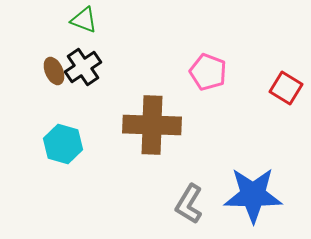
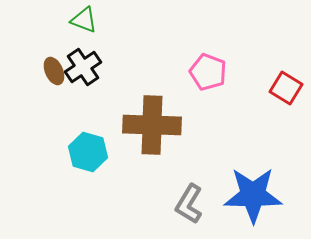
cyan hexagon: moved 25 px right, 8 px down
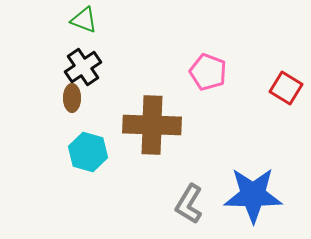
brown ellipse: moved 18 px right, 27 px down; rotated 24 degrees clockwise
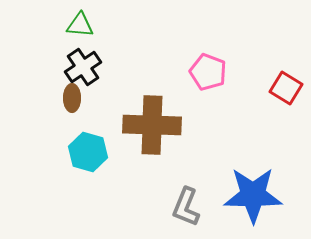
green triangle: moved 4 px left, 5 px down; rotated 16 degrees counterclockwise
gray L-shape: moved 3 px left, 3 px down; rotated 9 degrees counterclockwise
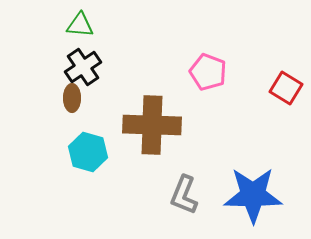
gray L-shape: moved 2 px left, 12 px up
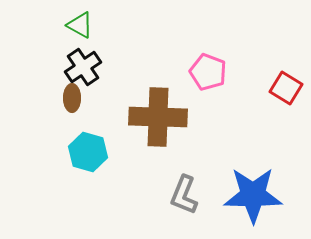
green triangle: rotated 24 degrees clockwise
brown cross: moved 6 px right, 8 px up
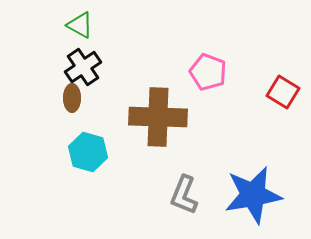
red square: moved 3 px left, 4 px down
blue star: rotated 10 degrees counterclockwise
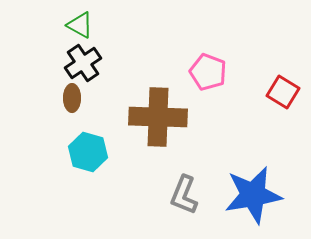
black cross: moved 4 px up
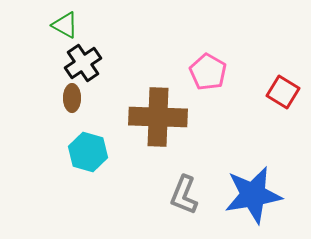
green triangle: moved 15 px left
pink pentagon: rotated 9 degrees clockwise
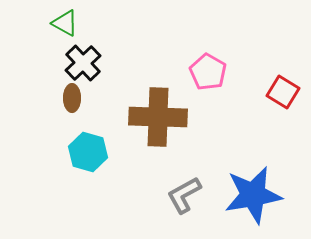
green triangle: moved 2 px up
black cross: rotated 9 degrees counterclockwise
gray L-shape: rotated 39 degrees clockwise
